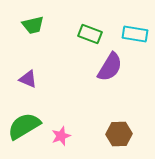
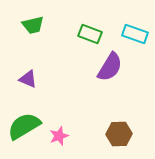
cyan rectangle: rotated 10 degrees clockwise
pink star: moved 2 px left
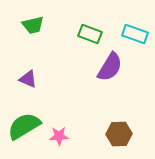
pink star: rotated 18 degrees clockwise
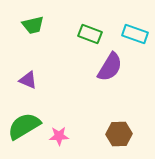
purple triangle: moved 1 px down
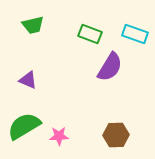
brown hexagon: moved 3 px left, 1 px down
